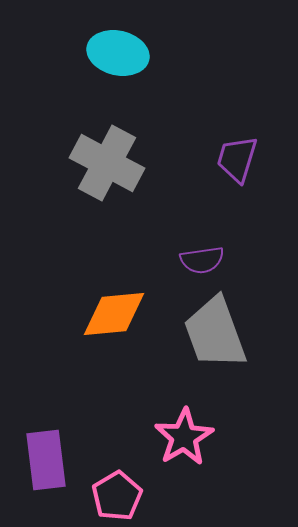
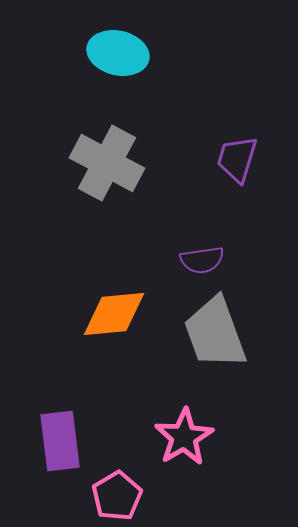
purple rectangle: moved 14 px right, 19 px up
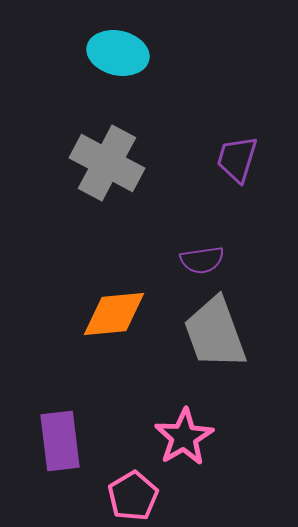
pink pentagon: moved 16 px right
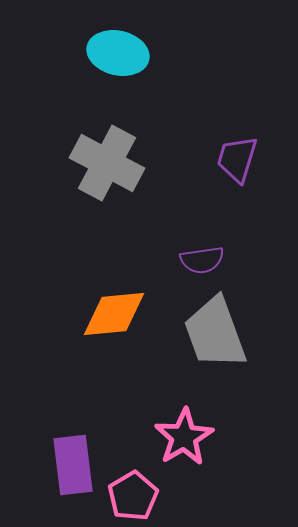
purple rectangle: moved 13 px right, 24 px down
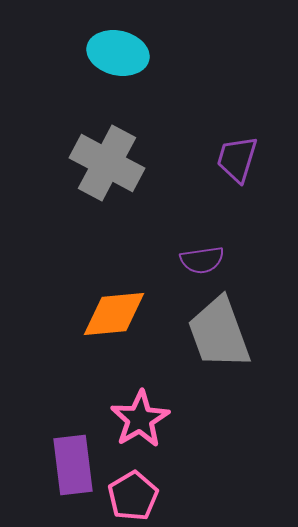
gray trapezoid: moved 4 px right
pink star: moved 44 px left, 18 px up
